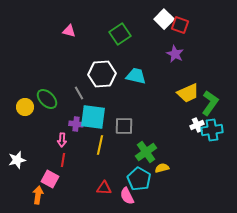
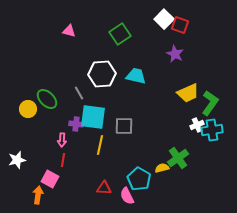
yellow circle: moved 3 px right, 2 px down
green cross: moved 32 px right, 6 px down
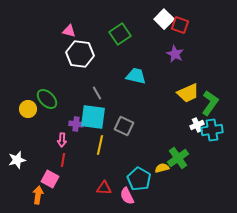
white hexagon: moved 22 px left, 20 px up; rotated 12 degrees clockwise
gray line: moved 18 px right
gray square: rotated 24 degrees clockwise
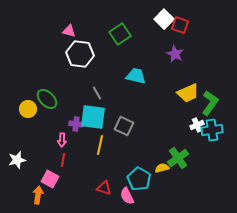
red triangle: rotated 14 degrees clockwise
